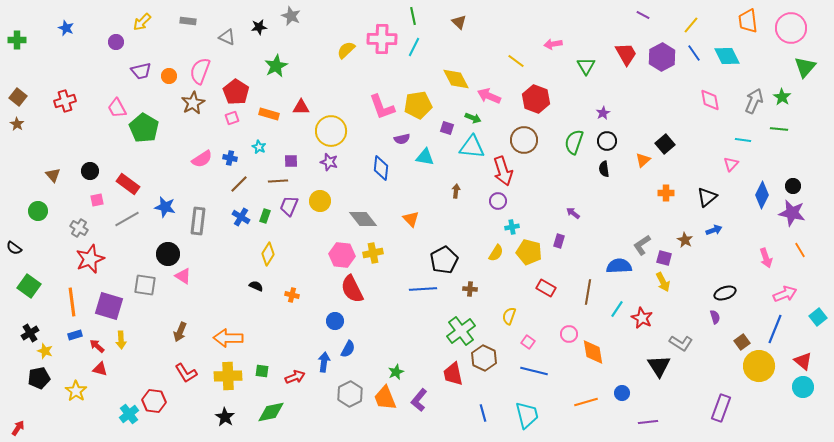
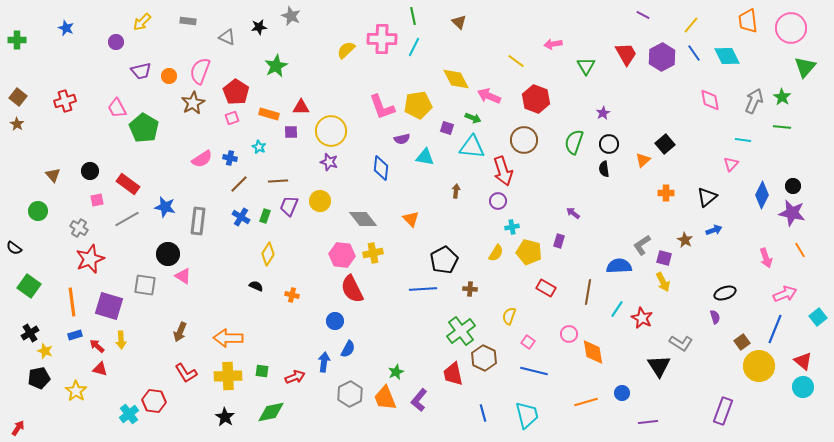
green line at (779, 129): moved 3 px right, 2 px up
black circle at (607, 141): moved 2 px right, 3 px down
purple square at (291, 161): moved 29 px up
purple rectangle at (721, 408): moved 2 px right, 3 px down
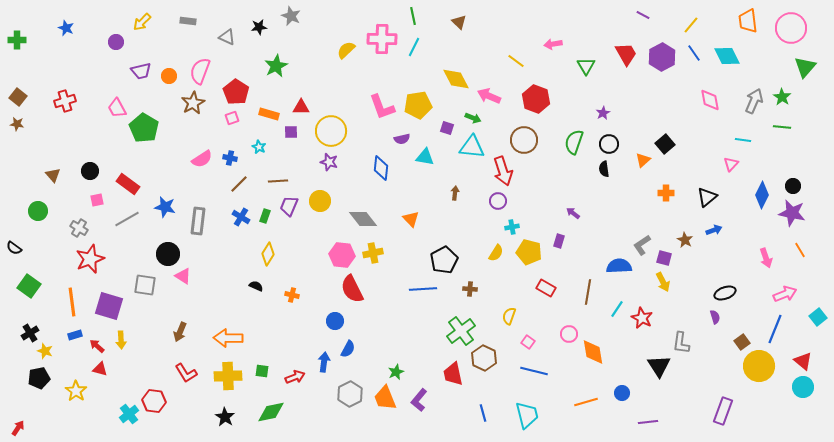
brown star at (17, 124): rotated 24 degrees counterclockwise
brown arrow at (456, 191): moved 1 px left, 2 px down
gray L-shape at (681, 343): rotated 65 degrees clockwise
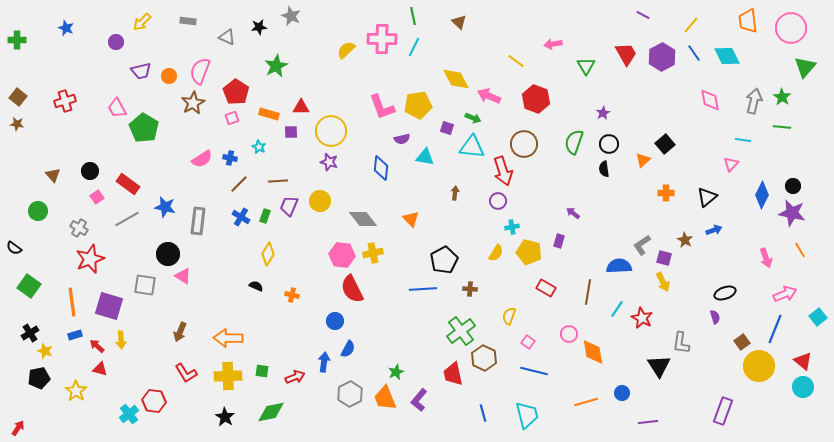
gray arrow at (754, 101): rotated 10 degrees counterclockwise
brown circle at (524, 140): moved 4 px down
pink square at (97, 200): moved 3 px up; rotated 24 degrees counterclockwise
